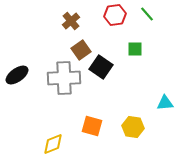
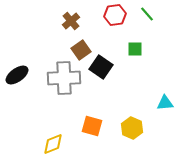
yellow hexagon: moved 1 px left, 1 px down; rotated 15 degrees clockwise
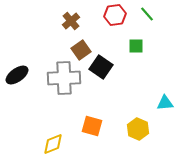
green square: moved 1 px right, 3 px up
yellow hexagon: moved 6 px right, 1 px down
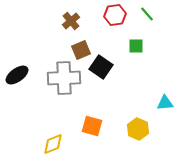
brown square: rotated 12 degrees clockwise
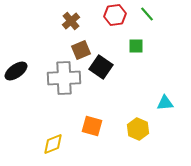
black ellipse: moved 1 px left, 4 px up
